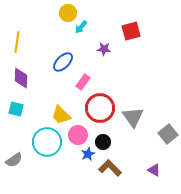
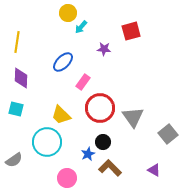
pink circle: moved 11 px left, 43 px down
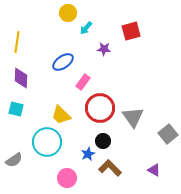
cyan arrow: moved 5 px right, 1 px down
blue ellipse: rotated 10 degrees clockwise
black circle: moved 1 px up
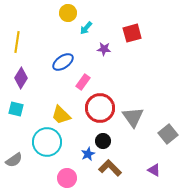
red square: moved 1 px right, 2 px down
purple diamond: rotated 30 degrees clockwise
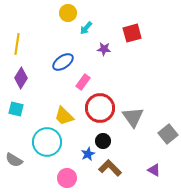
yellow line: moved 2 px down
yellow trapezoid: moved 3 px right, 1 px down
gray semicircle: rotated 66 degrees clockwise
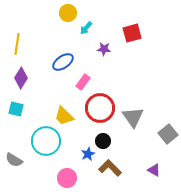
cyan circle: moved 1 px left, 1 px up
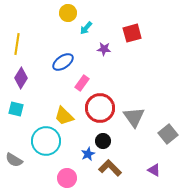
pink rectangle: moved 1 px left, 1 px down
gray triangle: moved 1 px right
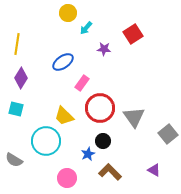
red square: moved 1 px right, 1 px down; rotated 18 degrees counterclockwise
brown L-shape: moved 4 px down
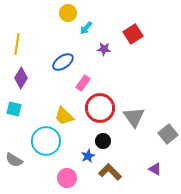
pink rectangle: moved 1 px right
cyan square: moved 2 px left
blue star: moved 2 px down
purple triangle: moved 1 px right, 1 px up
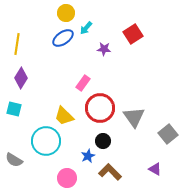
yellow circle: moved 2 px left
blue ellipse: moved 24 px up
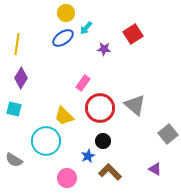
gray triangle: moved 1 px right, 12 px up; rotated 15 degrees counterclockwise
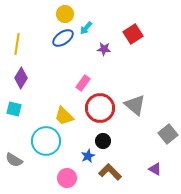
yellow circle: moved 1 px left, 1 px down
